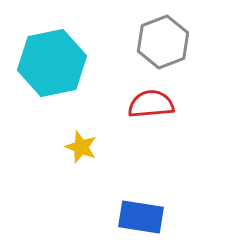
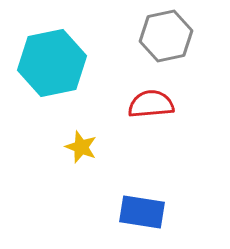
gray hexagon: moved 3 px right, 6 px up; rotated 9 degrees clockwise
blue rectangle: moved 1 px right, 5 px up
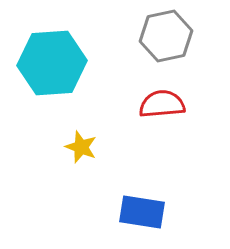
cyan hexagon: rotated 8 degrees clockwise
red semicircle: moved 11 px right
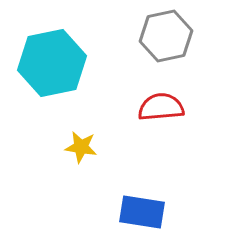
cyan hexagon: rotated 8 degrees counterclockwise
red semicircle: moved 1 px left, 3 px down
yellow star: rotated 12 degrees counterclockwise
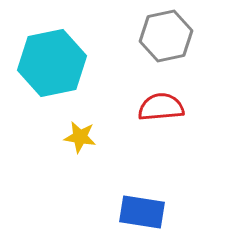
yellow star: moved 1 px left, 10 px up
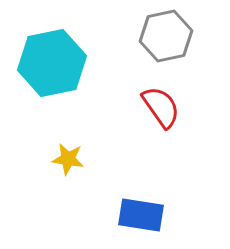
red semicircle: rotated 60 degrees clockwise
yellow star: moved 12 px left, 22 px down
blue rectangle: moved 1 px left, 3 px down
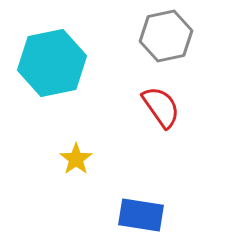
yellow star: moved 8 px right; rotated 28 degrees clockwise
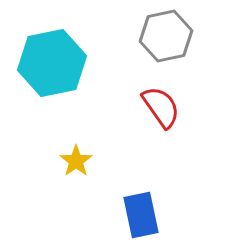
yellow star: moved 2 px down
blue rectangle: rotated 69 degrees clockwise
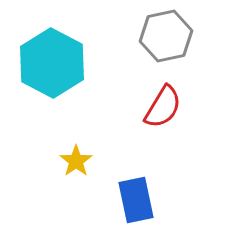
cyan hexagon: rotated 20 degrees counterclockwise
red semicircle: moved 2 px right; rotated 66 degrees clockwise
blue rectangle: moved 5 px left, 15 px up
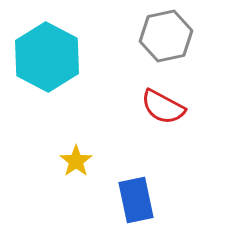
cyan hexagon: moved 5 px left, 6 px up
red semicircle: rotated 87 degrees clockwise
